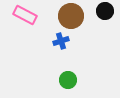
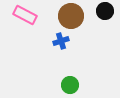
green circle: moved 2 px right, 5 px down
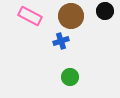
pink rectangle: moved 5 px right, 1 px down
green circle: moved 8 px up
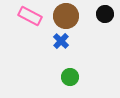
black circle: moved 3 px down
brown circle: moved 5 px left
blue cross: rotated 28 degrees counterclockwise
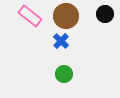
pink rectangle: rotated 10 degrees clockwise
green circle: moved 6 px left, 3 px up
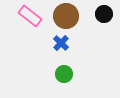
black circle: moved 1 px left
blue cross: moved 2 px down
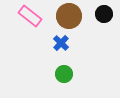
brown circle: moved 3 px right
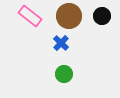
black circle: moved 2 px left, 2 px down
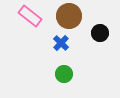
black circle: moved 2 px left, 17 px down
